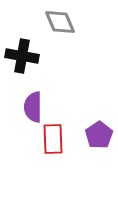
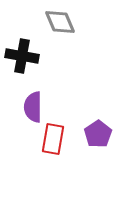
purple pentagon: moved 1 px left, 1 px up
red rectangle: rotated 12 degrees clockwise
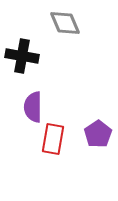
gray diamond: moved 5 px right, 1 px down
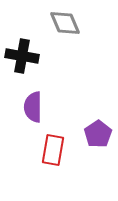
red rectangle: moved 11 px down
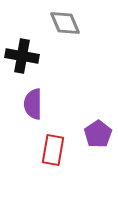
purple semicircle: moved 3 px up
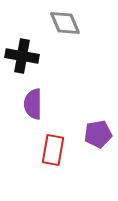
purple pentagon: rotated 24 degrees clockwise
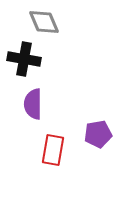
gray diamond: moved 21 px left, 1 px up
black cross: moved 2 px right, 3 px down
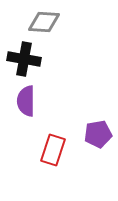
gray diamond: rotated 64 degrees counterclockwise
purple semicircle: moved 7 px left, 3 px up
red rectangle: rotated 8 degrees clockwise
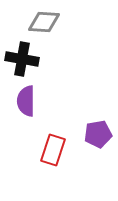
black cross: moved 2 px left
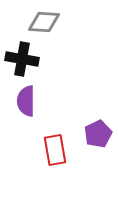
purple pentagon: rotated 16 degrees counterclockwise
red rectangle: moved 2 px right; rotated 28 degrees counterclockwise
